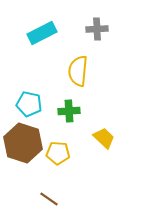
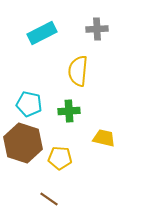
yellow trapezoid: rotated 30 degrees counterclockwise
yellow pentagon: moved 2 px right, 5 px down
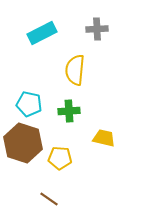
yellow semicircle: moved 3 px left, 1 px up
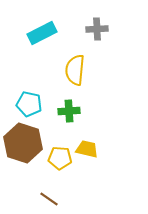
yellow trapezoid: moved 17 px left, 11 px down
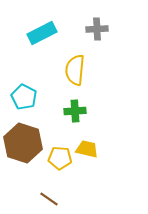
cyan pentagon: moved 5 px left, 7 px up; rotated 15 degrees clockwise
green cross: moved 6 px right
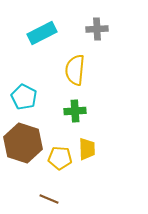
yellow trapezoid: rotated 75 degrees clockwise
brown line: rotated 12 degrees counterclockwise
